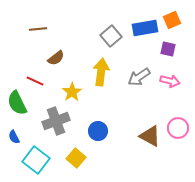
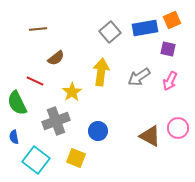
gray square: moved 1 px left, 4 px up
pink arrow: rotated 102 degrees clockwise
blue semicircle: rotated 16 degrees clockwise
yellow square: rotated 18 degrees counterclockwise
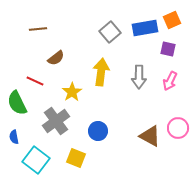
gray arrow: rotated 55 degrees counterclockwise
gray cross: rotated 16 degrees counterclockwise
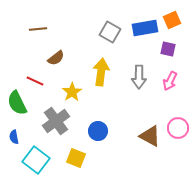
gray square: rotated 20 degrees counterclockwise
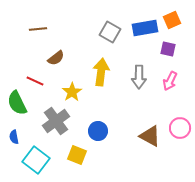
pink circle: moved 2 px right
yellow square: moved 1 px right, 3 px up
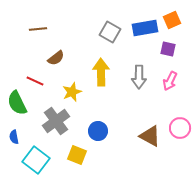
yellow arrow: rotated 8 degrees counterclockwise
yellow star: rotated 12 degrees clockwise
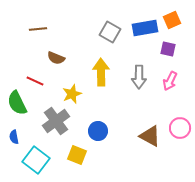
brown semicircle: rotated 60 degrees clockwise
yellow star: moved 2 px down
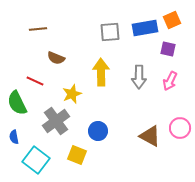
gray square: rotated 35 degrees counterclockwise
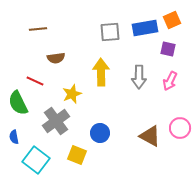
brown semicircle: rotated 30 degrees counterclockwise
green semicircle: moved 1 px right
blue circle: moved 2 px right, 2 px down
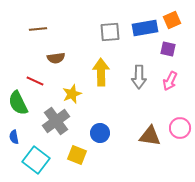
brown triangle: rotated 20 degrees counterclockwise
